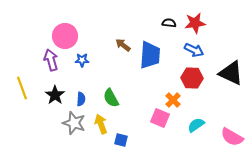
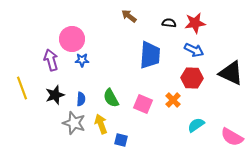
pink circle: moved 7 px right, 3 px down
brown arrow: moved 6 px right, 29 px up
black star: rotated 18 degrees clockwise
pink square: moved 17 px left, 14 px up
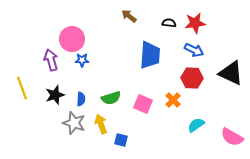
green semicircle: rotated 78 degrees counterclockwise
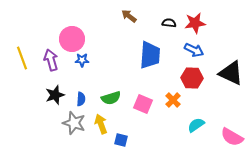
yellow line: moved 30 px up
